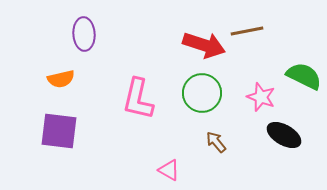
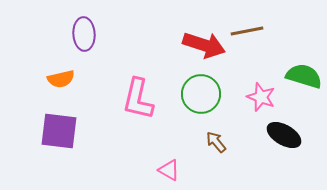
green semicircle: rotated 9 degrees counterclockwise
green circle: moved 1 px left, 1 px down
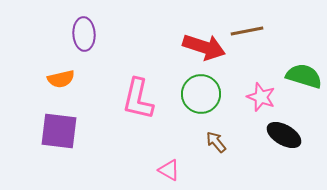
red arrow: moved 2 px down
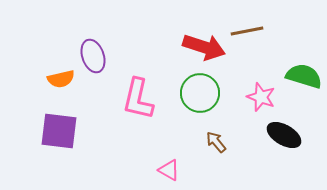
purple ellipse: moved 9 px right, 22 px down; rotated 16 degrees counterclockwise
green circle: moved 1 px left, 1 px up
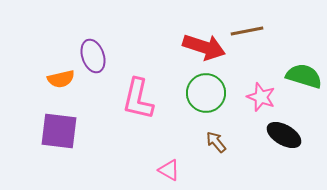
green circle: moved 6 px right
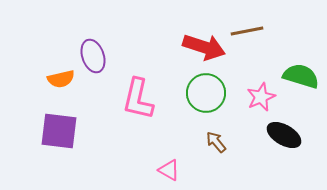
green semicircle: moved 3 px left
pink star: rotated 28 degrees clockwise
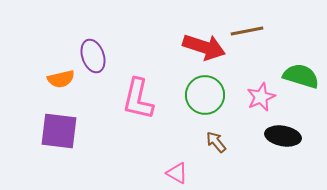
green circle: moved 1 px left, 2 px down
black ellipse: moved 1 px left, 1 px down; rotated 20 degrees counterclockwise
pink triangle: moved 8 px right, 3 px down
